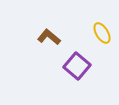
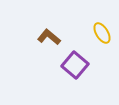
purple square: moved 2 px left, 1 px up
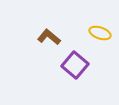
yellow ellipse: moved 2 px left; rotated 40 degrees counterclockwise
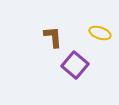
brown L-shape: moved 4 px right; rotated 45 degrees clockwise
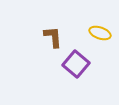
purple square: moved 1 px right, 1 px up
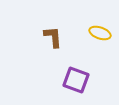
purple square: moved 16 px down; rotated 20 degrees counterclockwise
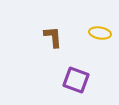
yellow ellipse: rotated 10 degrees counterclockwise
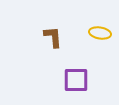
purple square: rotated 20 degrees counterclockwise
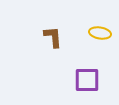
purple square: moved 11 px right
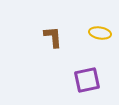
purple square: rotated 12 degrees counterclockwise
